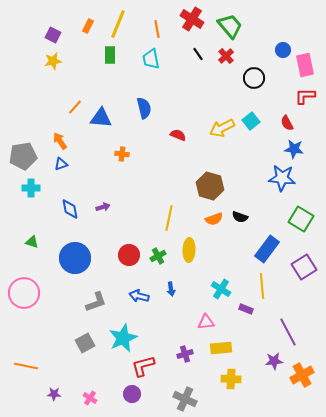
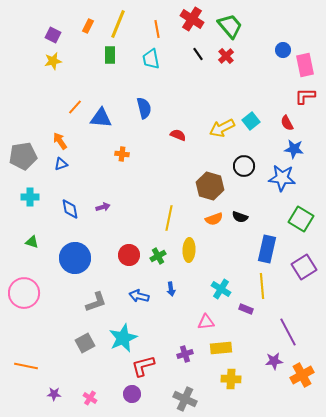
black circle at (254, 78): moved 10 px left, 88 px down
cyan cross at (31, 188): moved 1 px left, 9 px down
blue rectangle at (267, 249): rotated 24 degrees counterclockwise
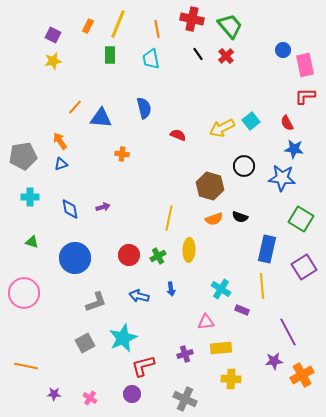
red cross at (192, 19): rotated 20 degrees counterclockwise
purple rectangle at (246, 309): moved 4 px left, 1 px down
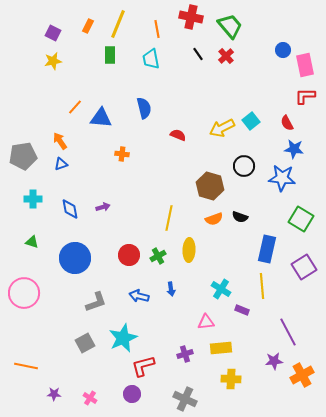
red cross at (192, 19): moved 1 px left, 2 px up
purple square at (53, 35): moved 2 px up
cyan cross at (30, 197): moved 3 px right, 2 px down
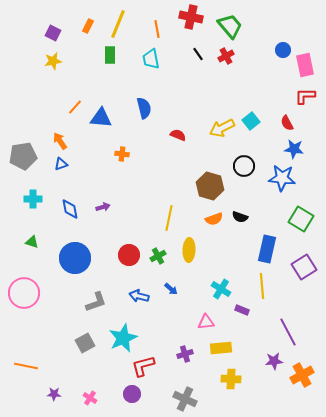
red cross at (226, 56): rotated 14 degrees clockwise
blue arrow at (171, 289): rotated 40 degrees counterclockwise
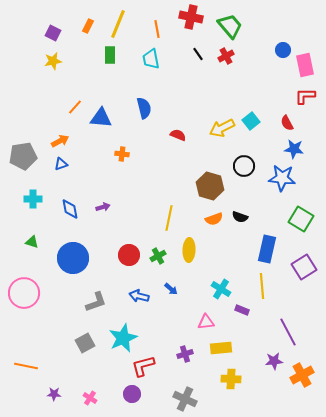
orange arrow at (60, 141): rotated 96 degrees clockwise
blue circle at (75, 258): moved 2 px left
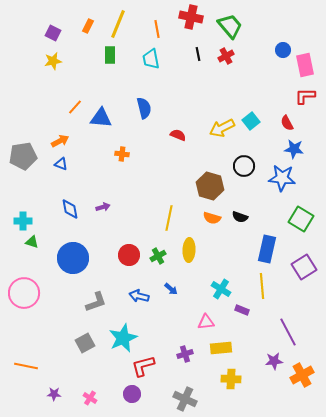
black line at (198, 54): rotated 24 degrees clockwise
blue triangle at (61, 164): rotated 40 degrees clockwise
cyan cross at (33, 199): moved 10 px left, 22 px down
orange semicircle at (214, 219): moved 2 px left, 1 px up; rotated 36 degrees clockwise
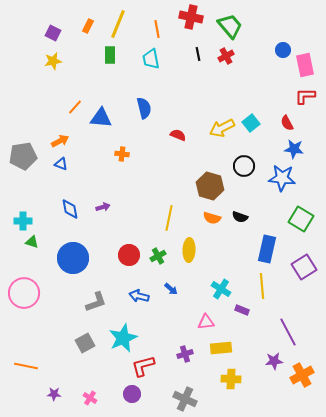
cyan square at (251, 121): moved 2 px down
